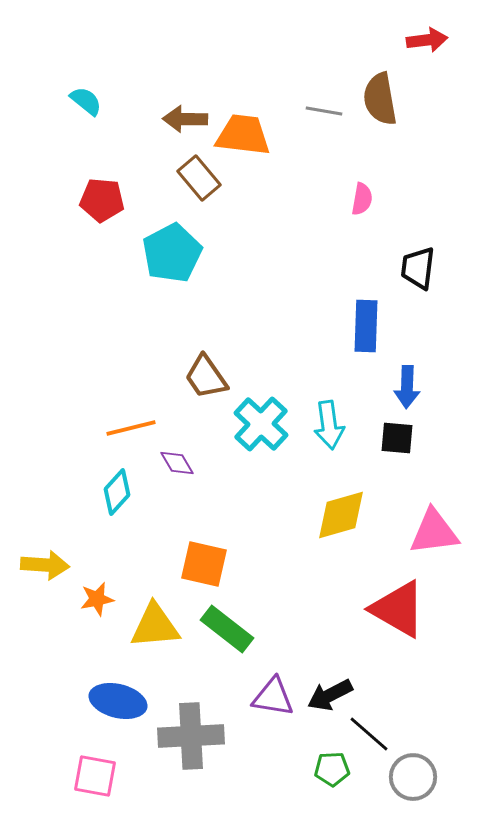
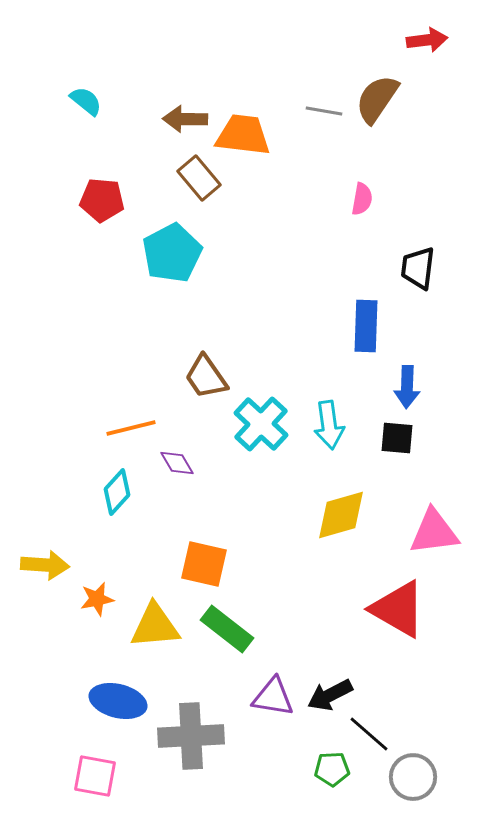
brown semicircle: moved 3 px left; rotated 44 degrees clockwise
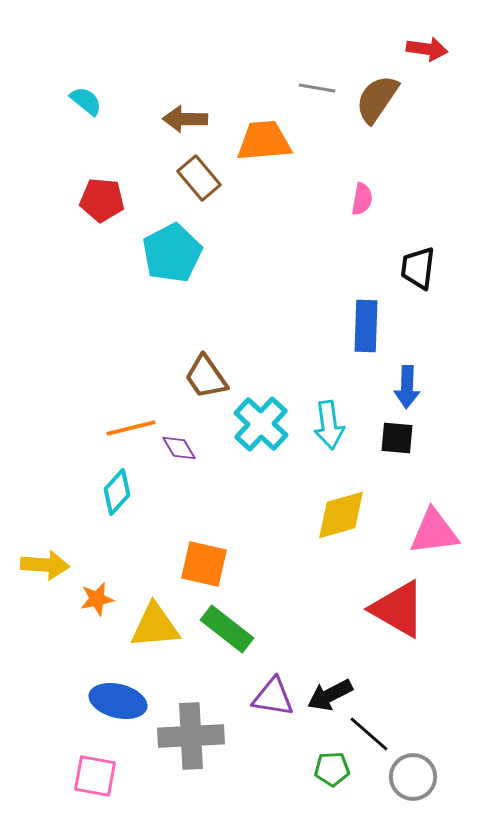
red arrow: moved 9 px down; rotated 15 degrees clockwise
gray line: moved 7 px left, 23 px up
orange trapezoid: moved 21 px right, 6 px down; rotated 12 degrees counterclockwise
purple diamond: moved 2 px right, 15 px up
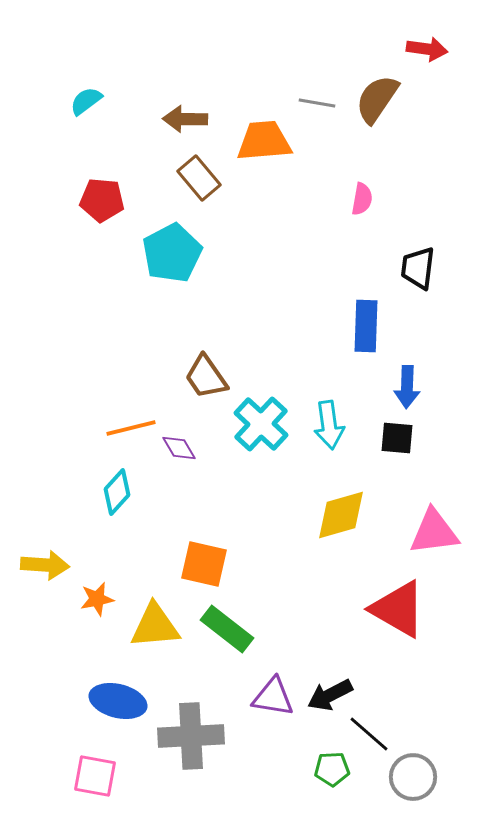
gray line: moved 15 px down
cyan semicircle: rotated 76 degrees counterclockwise
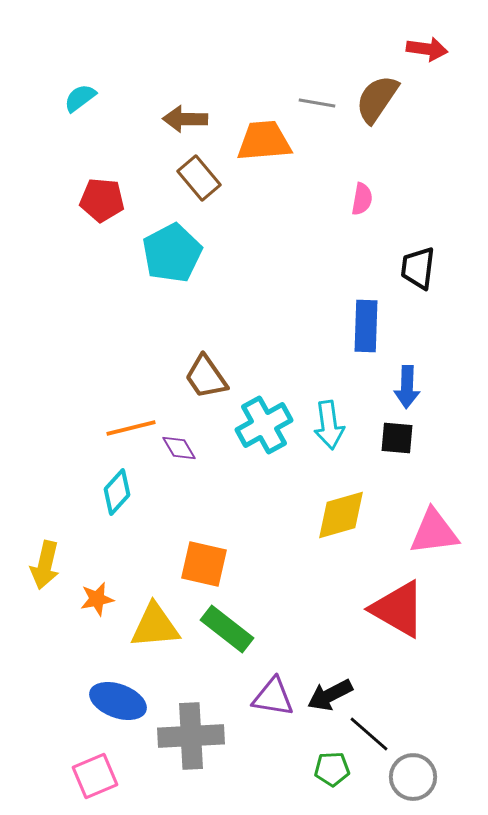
cyan semicircle: moved 6 px left, 3 px up
cyan cross: moved 3 px right, 1 px down; rotated 18 degrees clockwise
yellow arrow: rotated 99 degrees clockwise
blue ellipse: rotated 6 degrees clockwise
pink square: rotated 33 degrees counterclockwise
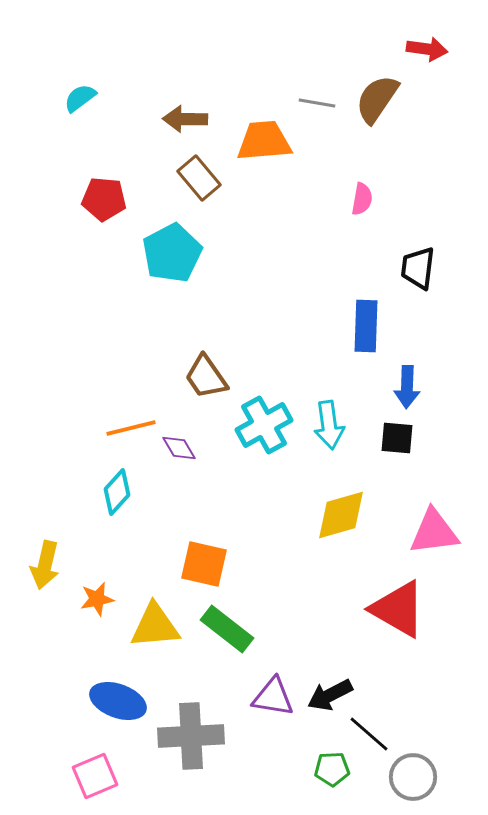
red pentagon: moved 2 px right, 1 px up
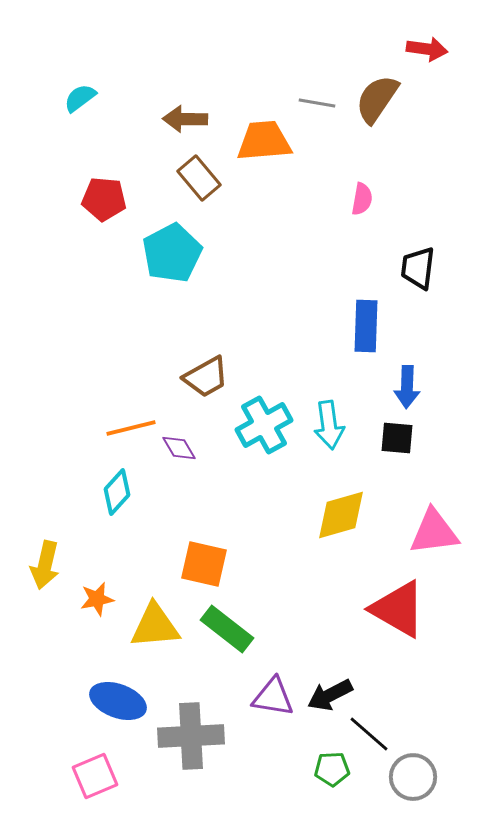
brown trapezoid: rotated 84 degrees counterclockwise
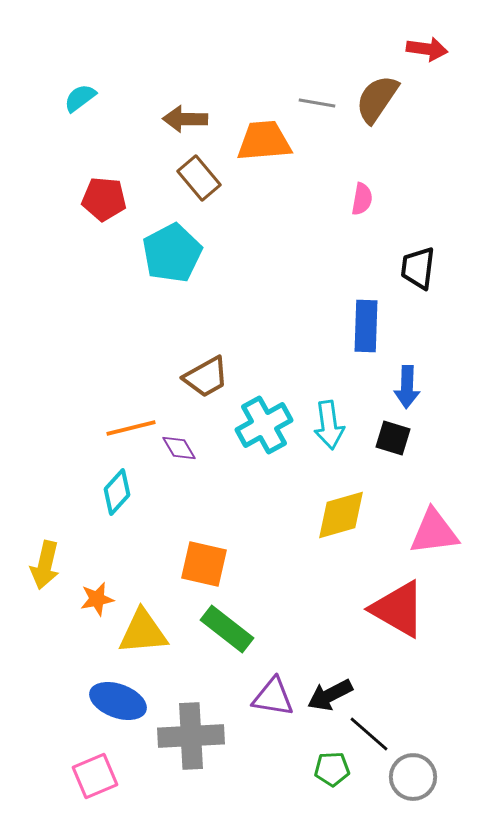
black square: moved 4 px left; rotated 12 degrees clockwise
yellow triangle: moved 12 px left, 6 px down
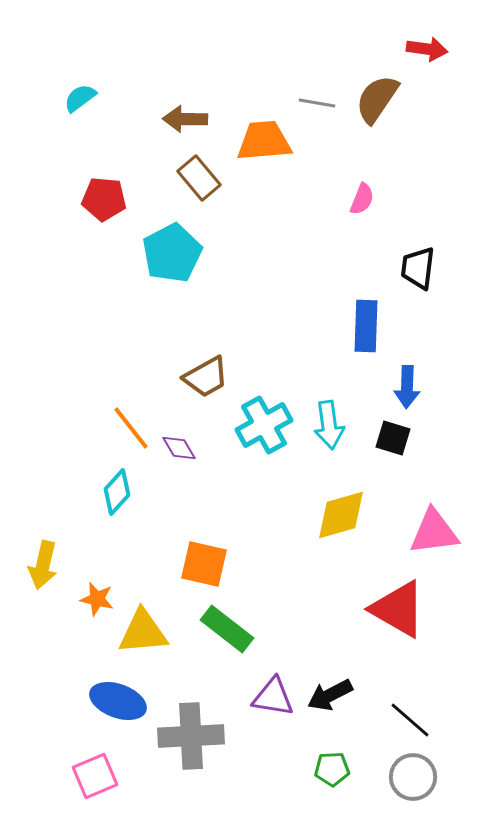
pink semicircle: rotated 12 degrees clockwise
orange line: rotated 66 degrees clockwise
yellow arrow: moved 2 px left
orange star: rotated 24 degrees clockwise
black line: moved 41 px right, 14 px up
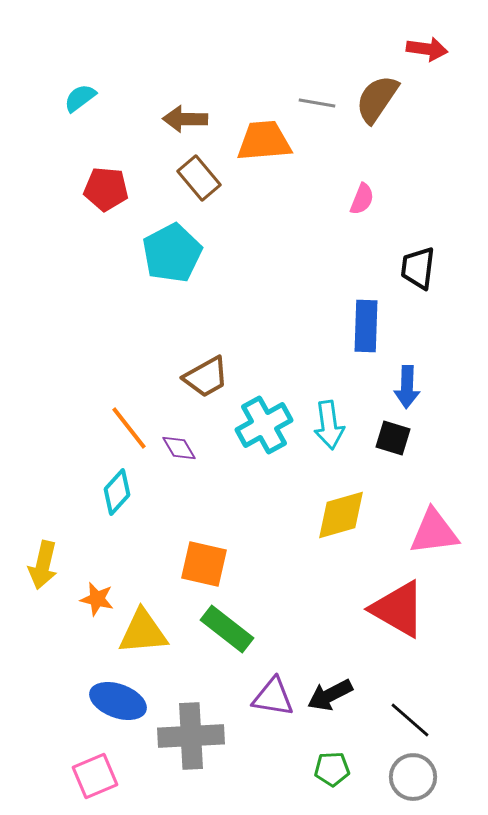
red pentagon: moved 2 px right, 10 px up
orange line: moved 2 px left
